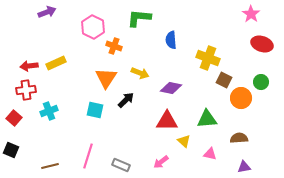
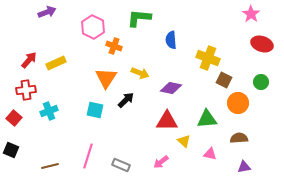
red arrow: moved 6 px up; rotated 138 degrees clockwise
orange circle: moved 3 px left, 5 px down
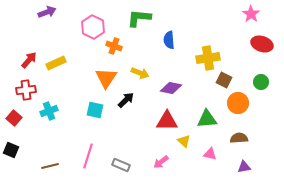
blue semicircle: moved 2 px left
yellow cross: rotated 30 degrees counterclockwise
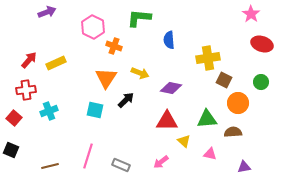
brown semicircle: moved 6 px left, 6 px up
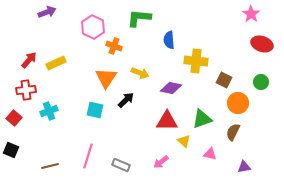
yellow cross: moved 12 px left, 3 px down; rotated 15 degrees clockwise
green triangle: moved 5 px left; rotated 15 degrees counterclockwise
brown semicircle: rotated 60 degrees counterclockwise
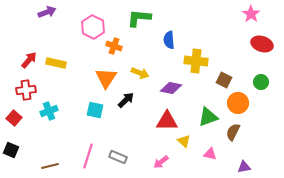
yellow rectangle: rotated 36 degrees clockwise
green triangle: moved 6 px right, 2 px up
gray rectangle: moved 3 px left, 8 px up
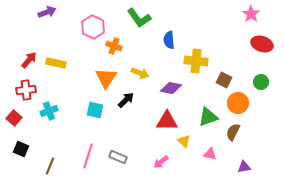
green L-shape: rotated 130 degrees counterclockwise
black square: moved 10 px right, 1 px up
brown line: rotated 54 degrees counterclockwise
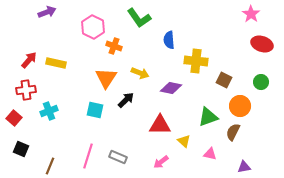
orange circle: moved 2 px right, 3 px down
red triangle: moved 7 px left, 4 px down
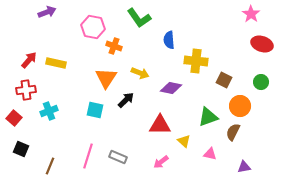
pink hexagon: rotated 15 degrees counterclockwise
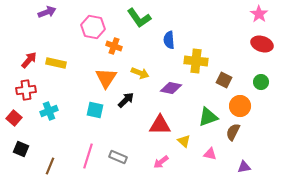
pink star: moved 8 px right
